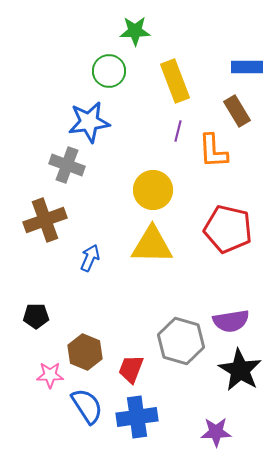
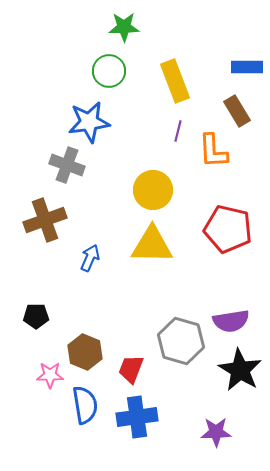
green star: moved 11 px left, 4 px up
blue semicircle: moved 2 px left, 1 px up; rotated 24 degrees clockwise
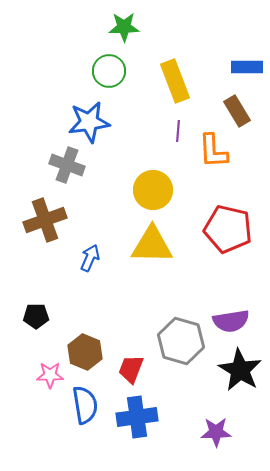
purple line: rotated 10 degrees counterclockwise
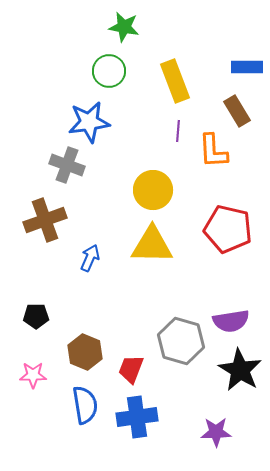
green star: rotated 12 degrees clockwise
pink star: moved 17 px left
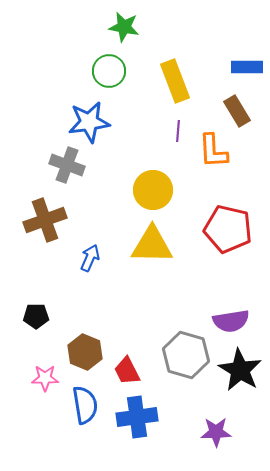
gray hexagon: moved 5 px right, 14 px down
red trapezoid: moved 4 px left, 2 px down; rotated 48 degrees counterclockwise
pink star: moved 12 px right, 3 px down
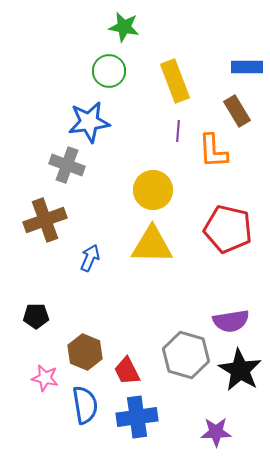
pink star: rotated 12 degrees clockwise
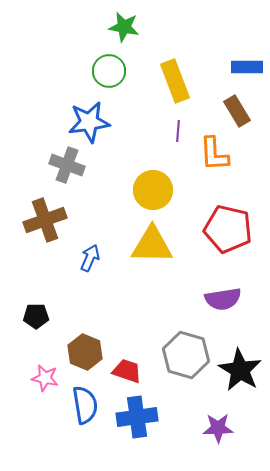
orange L-shape: moved 1 px right, 3 px down
purple semicircle: moved 8 px left, 22 px up
red trapezoid: rotated 136 degrees clockwise
purple star: moved 2 px right, 4 px up
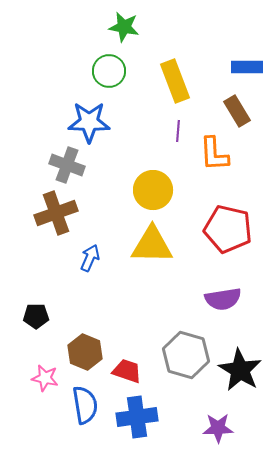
blue star: rotated 9 degrees clockwise
brown cross: moved 11 px right, 7 px up
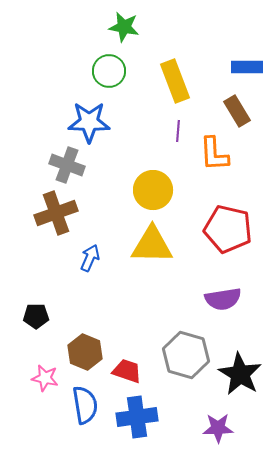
black star: moved 4 px down
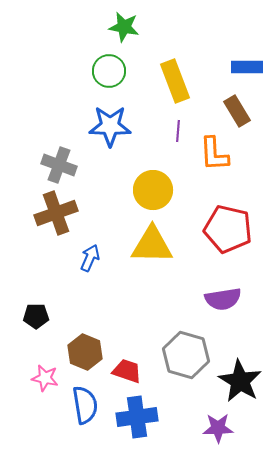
blue star: moved 21 px right, 4 px down
gray cross: moved 8 px left
black star: moved 7 px down
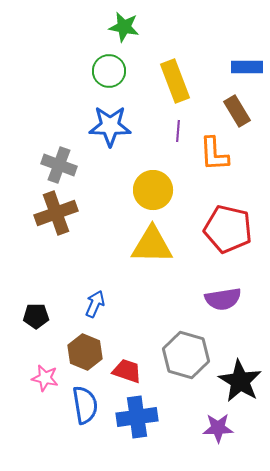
blue arrow: moved 5 px right, 46 px down
